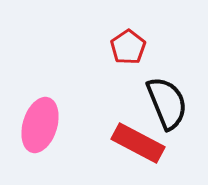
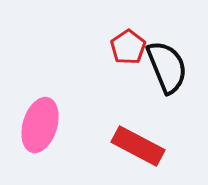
black semicircle: moved 36 px up
red rectangle: moved 3 px down
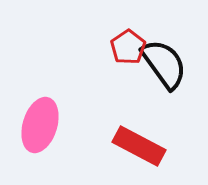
black semicircle: moved 3 px left, 3 px up; rotated 14 degrees counterclockwise
red rectangle: moved 1 px right
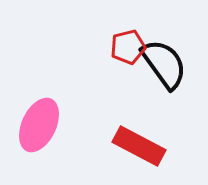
red pentagon: rotated 20 degrees clockwise
pink ellipse: moved 1 px left; rotated 8 degrees clockwise
